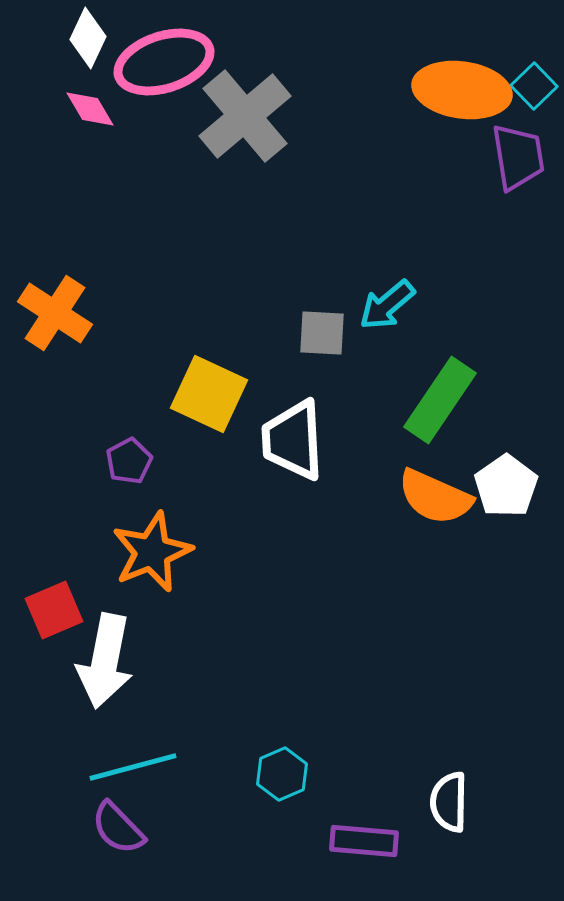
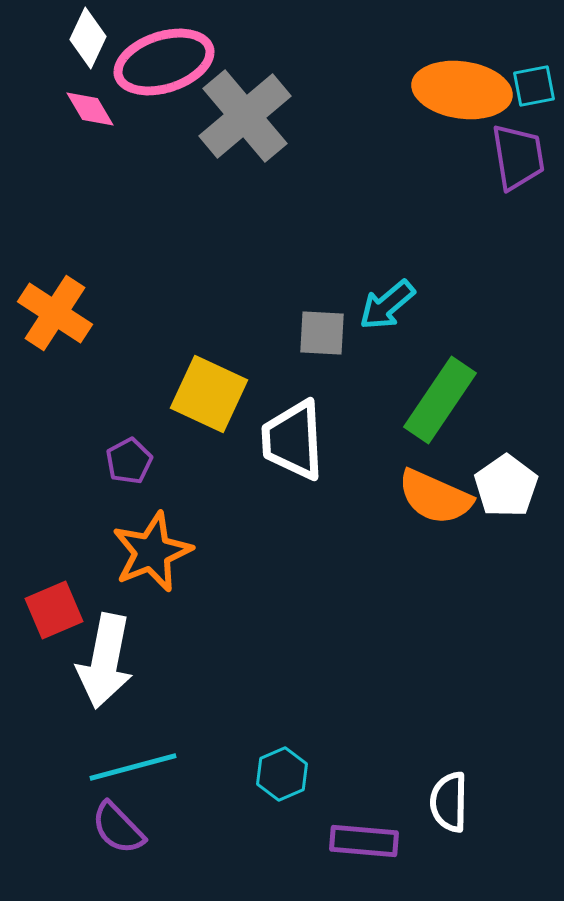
cyan square: rotated 33 degrees clockwise
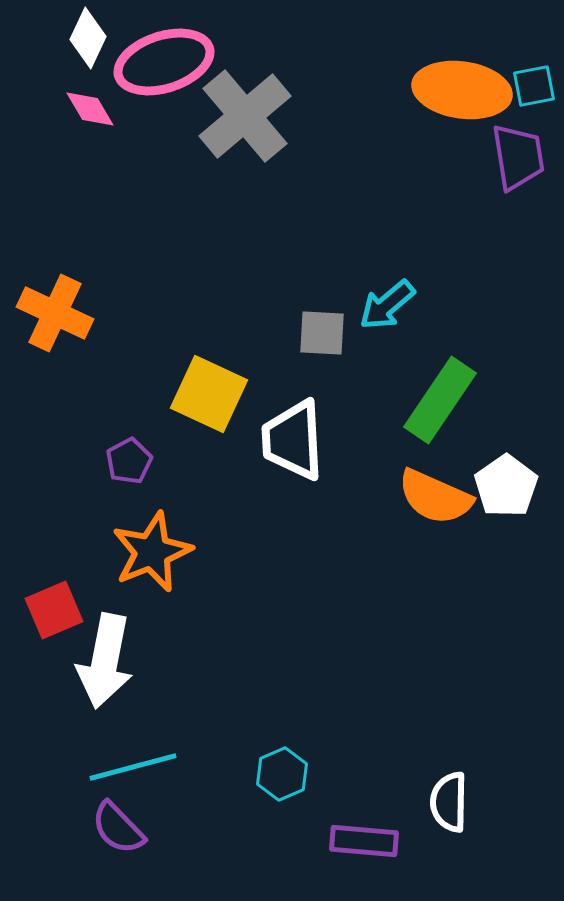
orange cross: rotated 8 degrees counterclockwise
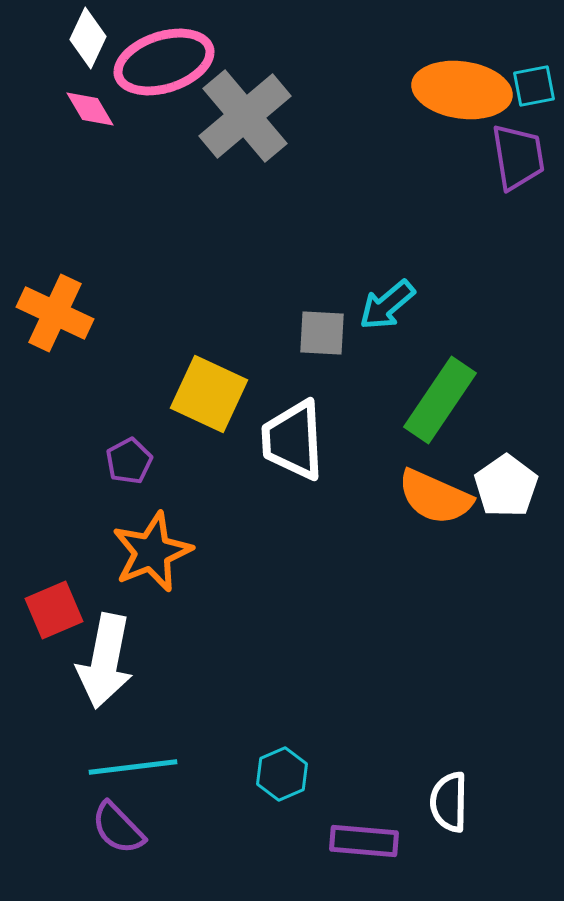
cyan line: rotated 8 degrees clockwise
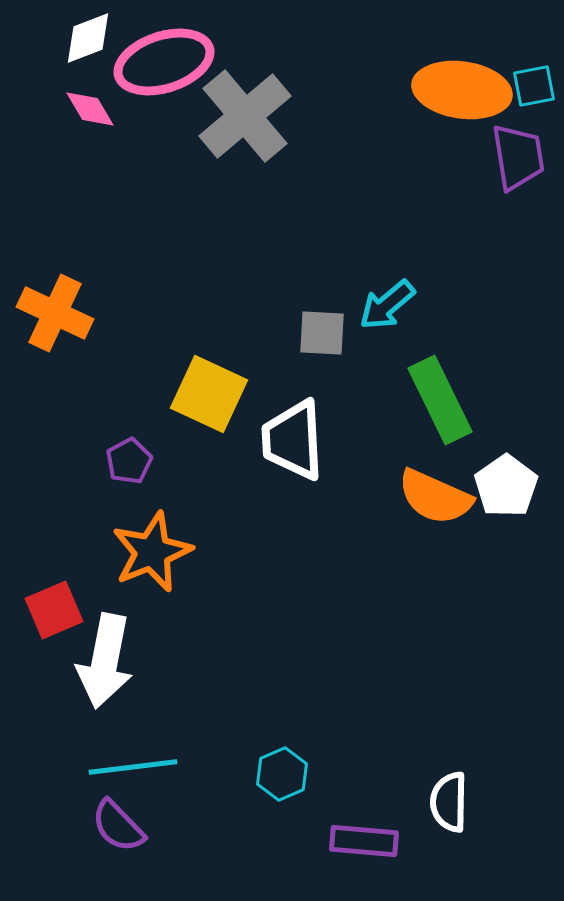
white diamond: rotated 44 degrees clockwise
green rectangle: rotated 60 degrees counterclockwise
purple semicircle: moved 2 px up
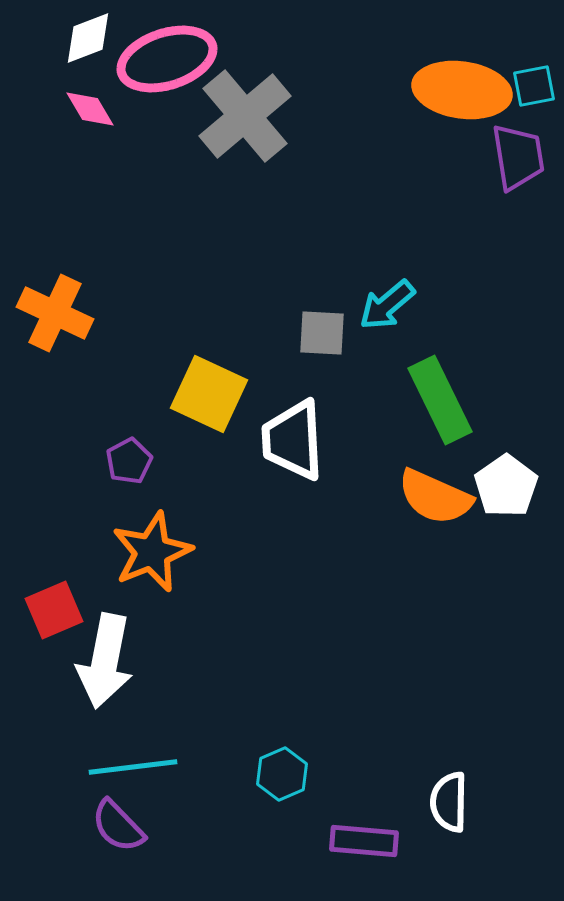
pink ellipse: moved 3 px right, 3 px up
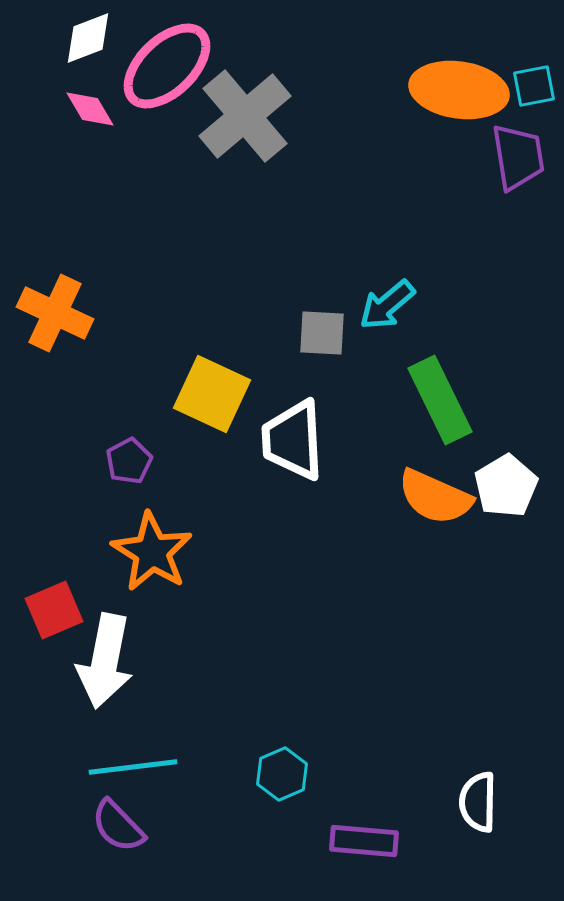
pink ellipse: moved 7 px down; rotated 26 degrees counterclockwise
orange ellipse: moved 3 px left
yellow square: moved 3 px right
white pentagon: rotated 4 degrees clockwise
orange star: rotated 18 degrees counterclockwise
white semicircle: moved 29 px right
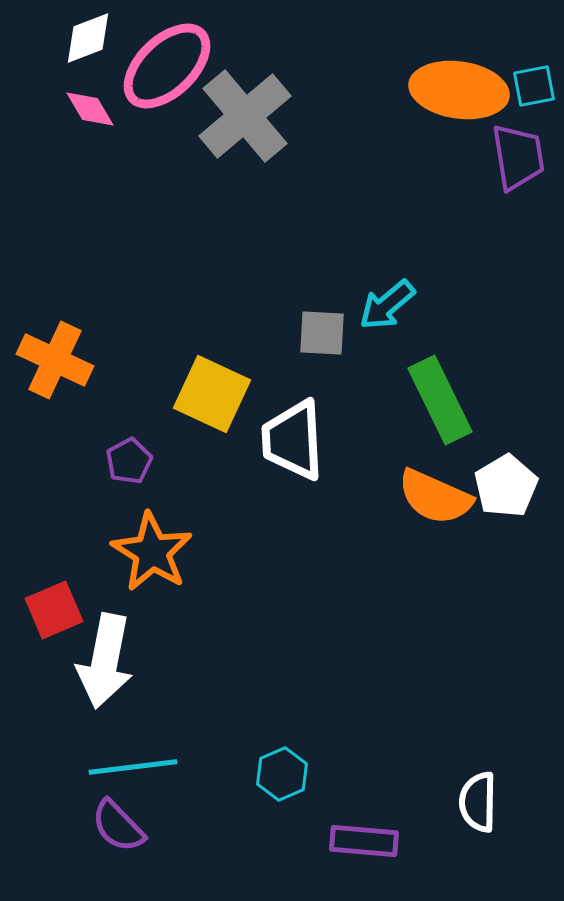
orange cross: moved 47 px down
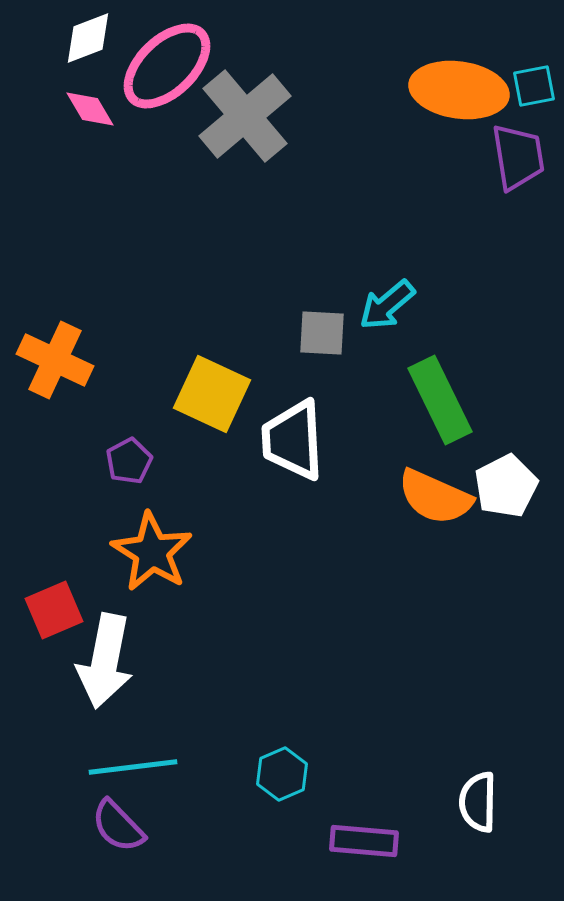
white pentagon: rotated 4 degrees clockwise
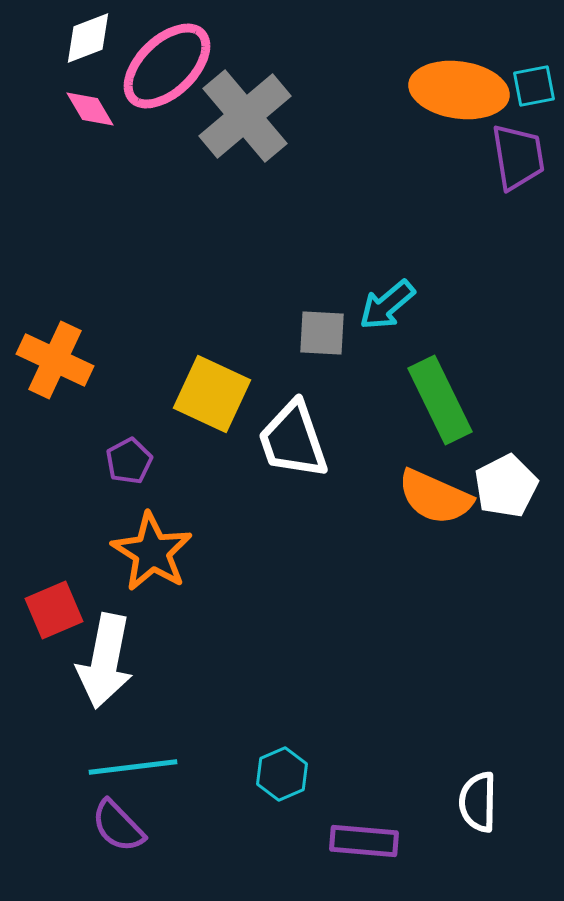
white trapezoid: rotated 16 degrees counterclockwise
